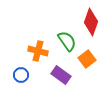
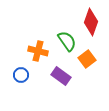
purple rectangle: moved 1 px down
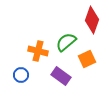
red diamond: moved 1 px right, 2 px up
green semicircle: moved 1 px left, 1 px down; rotated 95 degrees counterclockwise
orange square: rotated 12 degrees clockwise
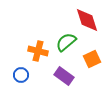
red diamond: moved 5 px left; rotated 36 degrees counterclockwise
orange square: moved 5 px right
purple rectangle: moved 3 px right
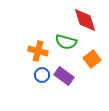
red diamond: moved 2 px left
green semicircle: rotated 125 degrees counterclockwise
orange square: rotated 12 degrees counterclockwise
blue circle: moved 21 px right
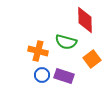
red diamond: rotated 16 degrees clockwise
purple rectangle: rotated 18 degrees counterclockwise
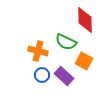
green semicircle: rotated 10 degrees clockwise
orange square: moved 8 px left, 2 px down; rotated 24 degrees counterclockwise
purple rectangle: rotated 24 degrees clockwise
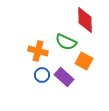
purple rectangle: moved 1 px down
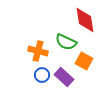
red diamond: rotated 8 degrees counterclockwise
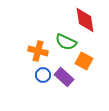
blue circle: moved 1 px right
